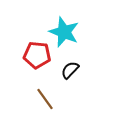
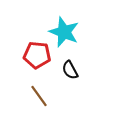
black semicircle: rotated 72 degrees counterclockwise
brown line: moved 6 px left, 3 px up
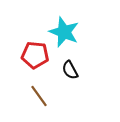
red pentagon: moved 2 px left
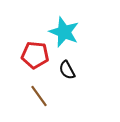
black semicircle: moved 3 px left
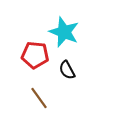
brown line: moved 2 px down
